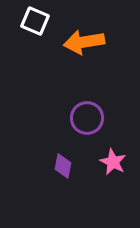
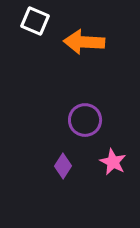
orange arrow: rotated 12 degrees clockwise
purple circle: moved 2 px left, 2 px down
purple diamond: rotated 20 degrees clockwise
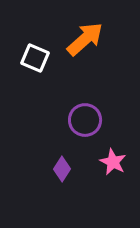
white square: moved 37 px down
orange arrow: moved 1 px right, 3 px up; rotated 135 degrees clockwise
purple diamond: moved 1 px left, 3 px down
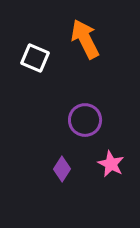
orange arrow: rotated 75 degrees counterclockwise
pink star: moved 2 px left, 2 px down
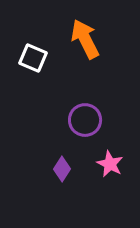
white square: moved 2 px left
pink star: moved 1 px left
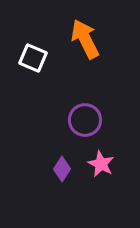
pink star: moved 9 px left
